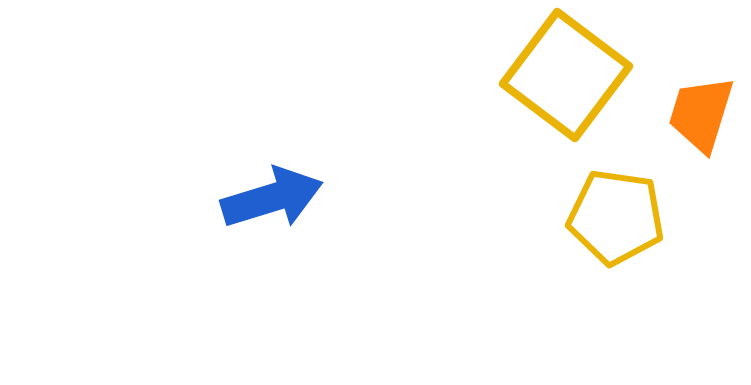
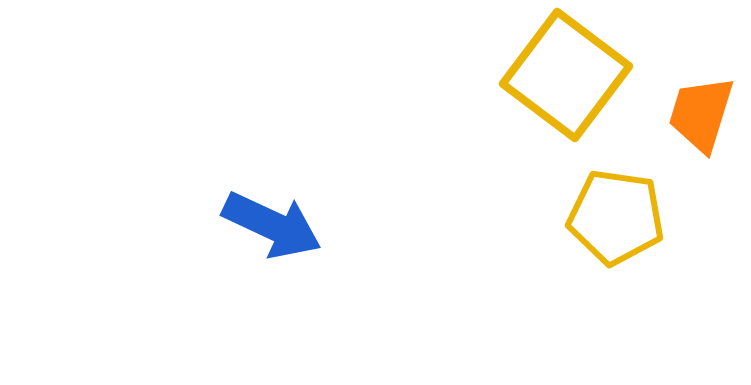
blue arrow: moved 27 px down; rotated 42 degrees clockwise
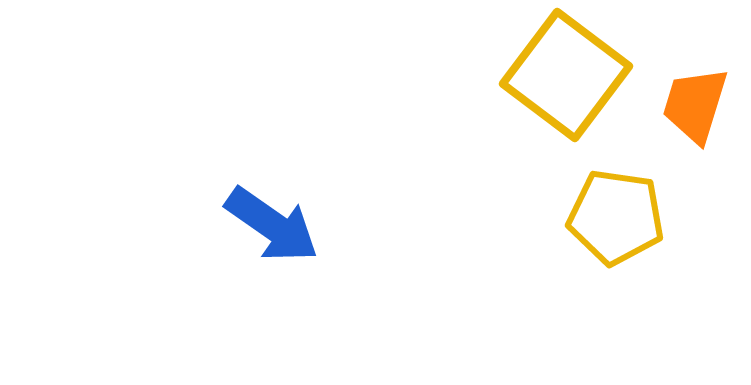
orange trapezoid: moved 6 px left, 9 px up
blue arrow: rotated 10 degrees clockwise
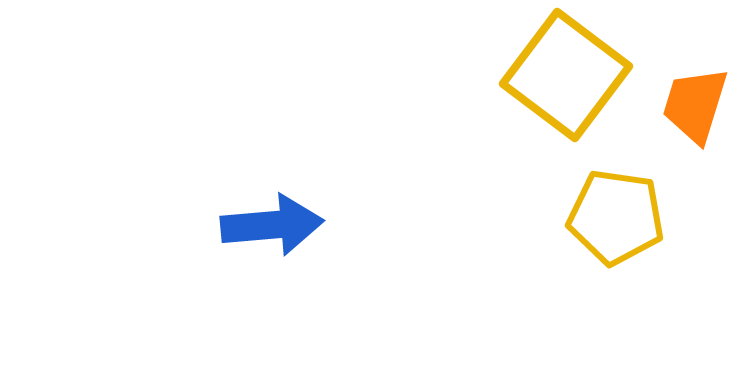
blue arrow: rotated 40 degrees counterclockwise
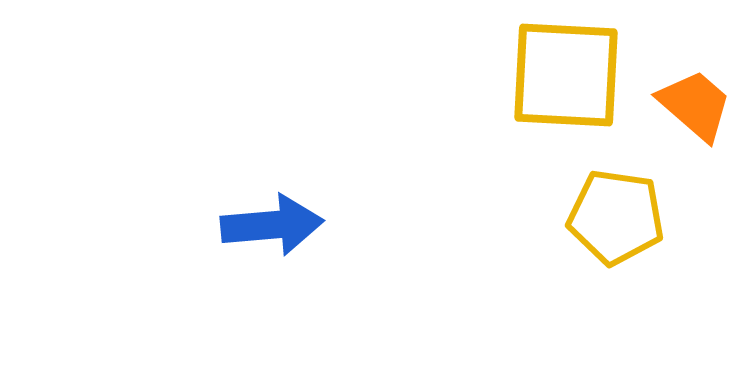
yellow square: rotated 34 degrees counterclockwise
orange trapezoid: rotated 114 degrees clockwise
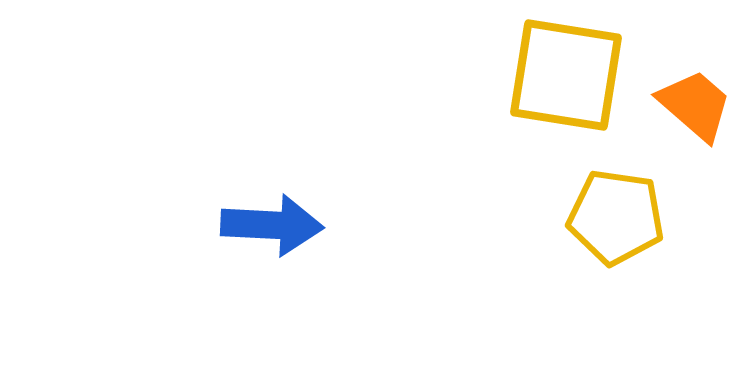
yellow square: rotated 6 degrees clockwise
blue arrow: rotated 8 degrees clockwise
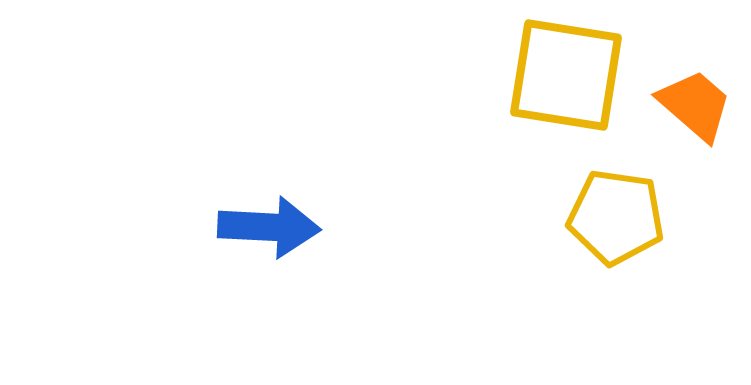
blue arrow: moved 3 px left, 2 px down
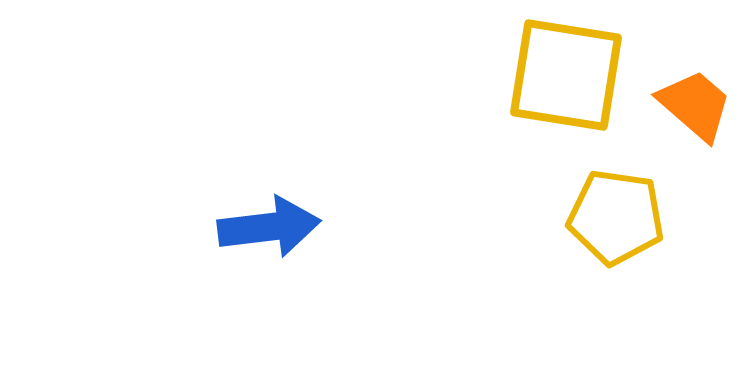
blue arrow: rotated 10 degrees counterclockwise
